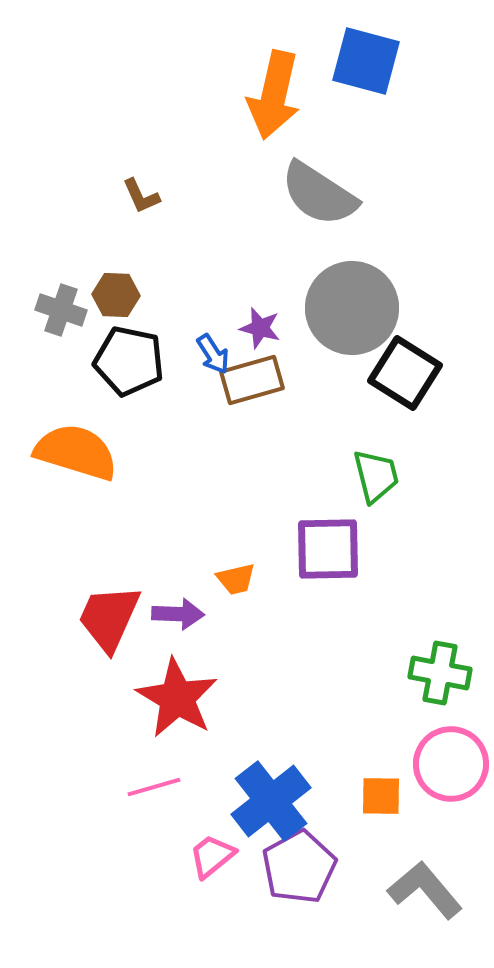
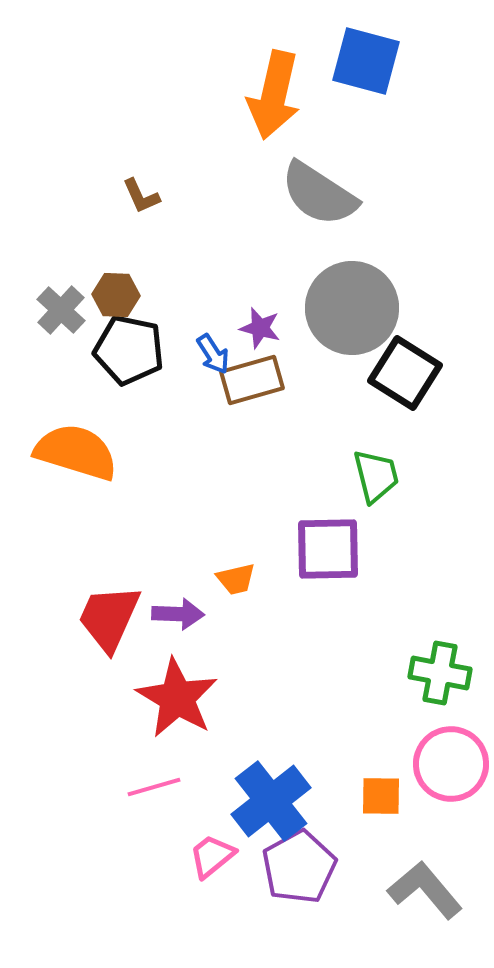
gray cross: rotated 24 degrees clockwise
black pentagon: moved 11 px up
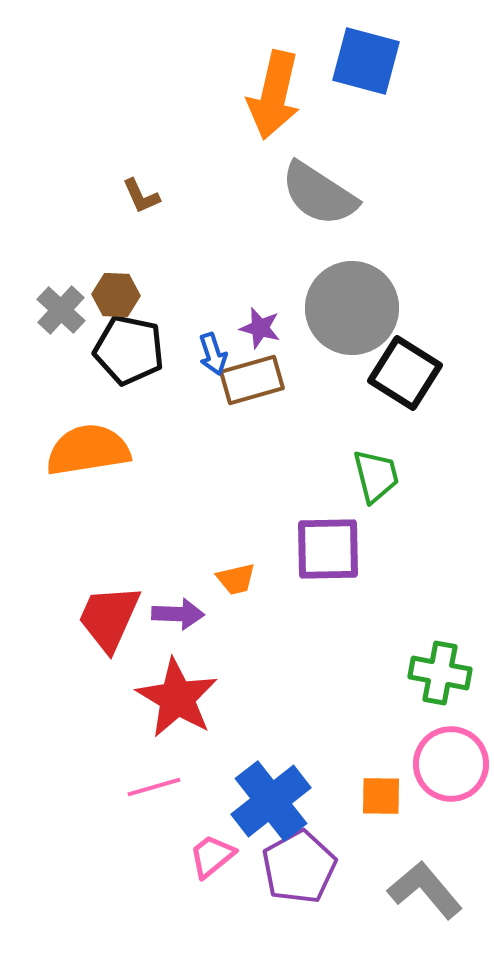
blue arrow: rotated 15 degrees clockwise
orange semicircle: moved 12 px right, 2 px up; rotated 26 degrees counterclockwise
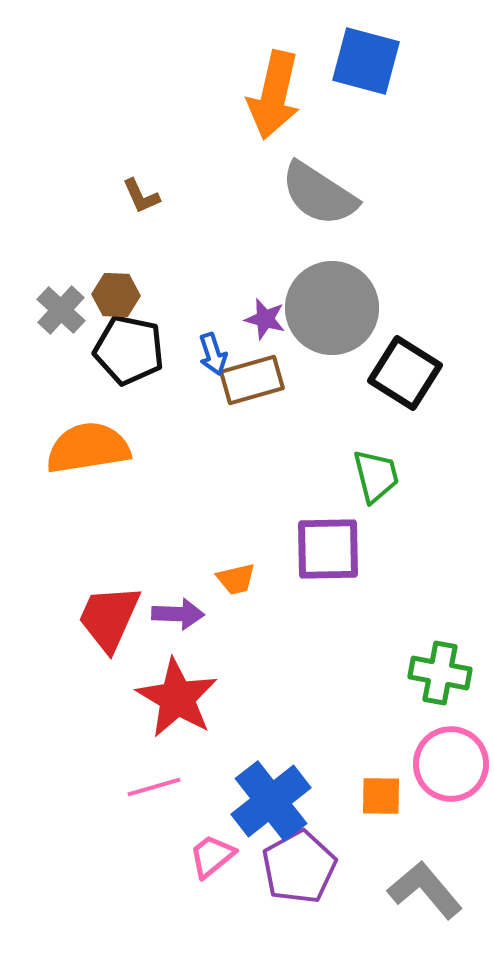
gray circle: moved 20 px left
purple star: moved 5 px right, 9 px up
orange semicircle: moved 2 px up
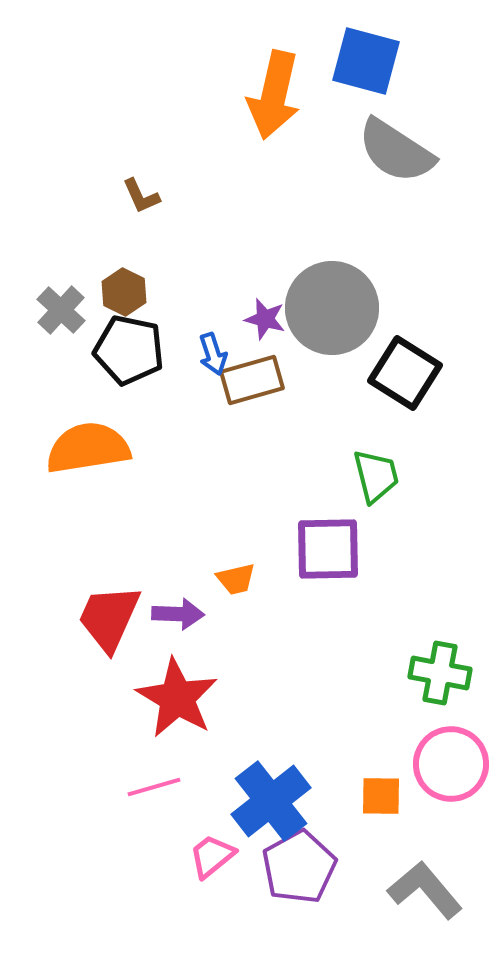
gray semicircle: moved 77 px right, 43 px up
brown hexagon: moved 8 px right, 3 px up; rotated 24 degrees clockwise
